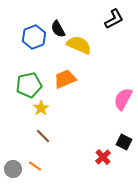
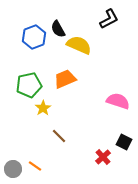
black L-shape: moved 5 px left
pink semicircle: moved 5 px left, 2 px down; rotated 80 degrees clockwise
yellow star: moved 2 px right
brown line: moved 16 px right
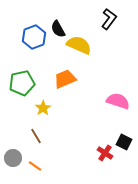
black L-shape: rotated 25 degrees counterclockwise
green pentagon: moved 7 px left, 2 px up
brown line: moved 23 px left; rotated 14 degrees clockwise
red cross: moved 2 px right, 4 px up; rotated 14 degrees counterclockwise
gray circle: moved 11 px up
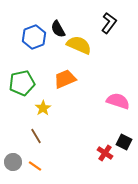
black L-shape: moved 4 px down
gray circle: moved 4 px down
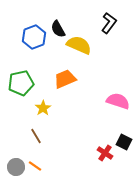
green pentagon: moved 1 px left
gray circle: moved 3 px right, 5 px down
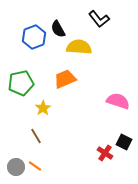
black L-shape: moved 10 px left, 4 px up; rotated 105 degrees clockwise
yellow semicircle: moved 2 px down; rotated 20 degrees counterclockwise
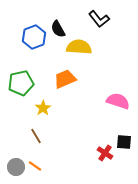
black square: rotated 21 degrees counterclockwise
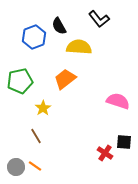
black semicircle: moved 1 px right, 3 px up
orange trapezoid: rotated 15 degrees counterclockwise
green pentagon: moved 1 px left, 2 px up
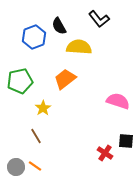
black square: moved 2 px right, 1 px up
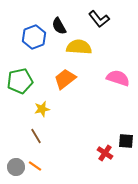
pink semicircle: moved 23 px up
yellow star: moved 1 px left, 1 px down; rotated 21 degrees clockwise
